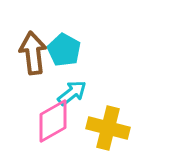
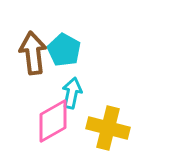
cyan arrow: rotated 40 degrees counterclockwise
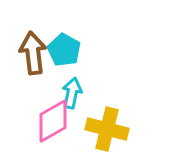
yellow cross: moved 1 px left, 1 px down
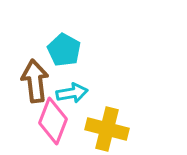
brown arrow: moved 2 px right, 28 px down
cyan arrow: rotated 68 degrees clockwise
pink diamond: rotated 39 degrees counterclockwise
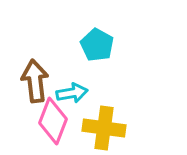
cyan pentagon: moved 33 px right, 5 px up
yellow cross: moved 3 px left, 1 px up; rotated 6 degrees counterclockwise
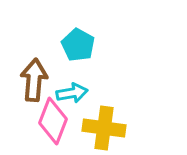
cyan pentagon: moved 19 px left
brown arrow: moved 1 px left, 1 px up; rotated 12 degrees clockwise
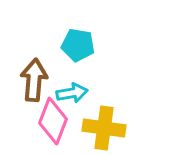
cyan pentagon: rotated 20 degrees counterclockwise
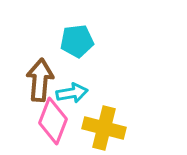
cyan pentagon: moved 1 px left, 4 px up; rotated 16 degrees counterclockwise
brown arrow: moved 6 px right
yellow cross: rotated 6 degrees clockwise
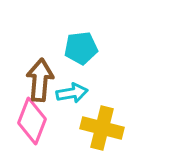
cyan pentagon: moved 4 px right, 7 px down
pink diamond: moved 21 px left
yellow cross: moved 2 px left
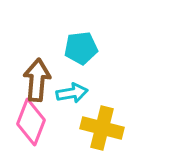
brown arrow: moved 3 px left
pink diamond: moved 1 px left, 1 px down
